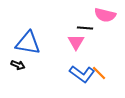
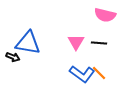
black line: moved 14 px right, 15 px down
black arrow: moved 5 px left, 8 px up
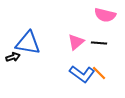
pink triangle: rotated 18 degrees clockwise
black arrow: rotated 40 degrees counterclockwise
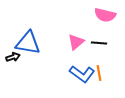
orange line: rotated 35 degrees clockwise
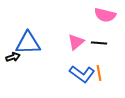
blue triangle: rotated 12 degrees counterclockwise
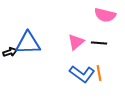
black arrow: moved 3 px left, 5 px up
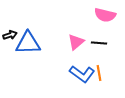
black arrow: moved 17 px up
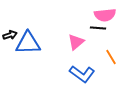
pink semicircle: rotated 20 degrees counterclockwise
black line: moved 1 px left, 15 px up
orange line: moved 12 px right, 16 px up; rotated 21 degrees counterclockwise
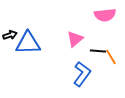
black line: moved 23 px down
pink triangle: moved 1 px left, 3 px up
blue L-shape: rotated 90 degrees counterclockwise
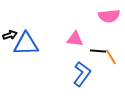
pink semicircle: moved 4 px right, 1 px down
pink triangle: rotated 48 degrees clockwise
blue triangle: moved 2 px left, 1 px down
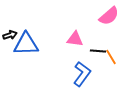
pink semicircle: rotated 35 degrees counterclockwise
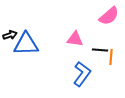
black line: moved 2 px right, 1 px up
orange line: rotated 35 degrees clockwise
